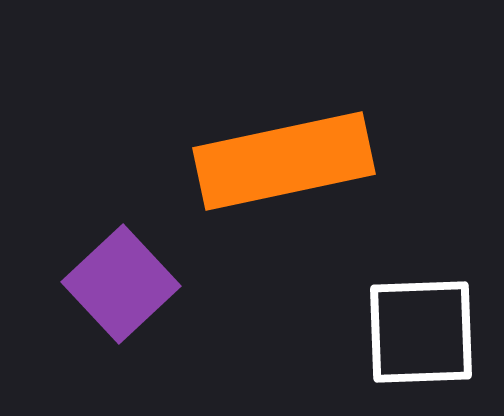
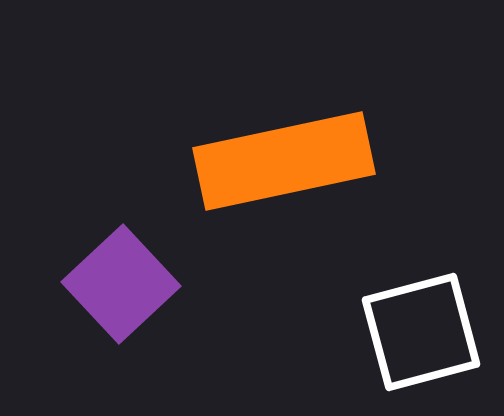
white square: rotated 13 degrees counterclockwise
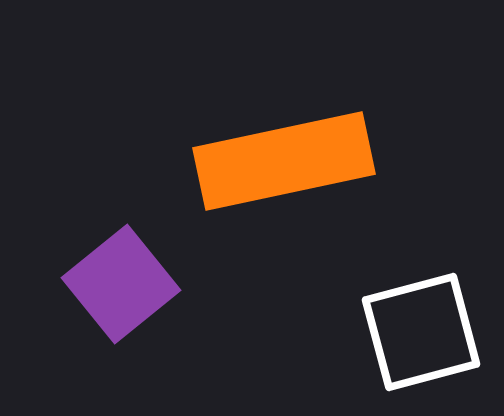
purple square: rotated 4 degrees clockwise
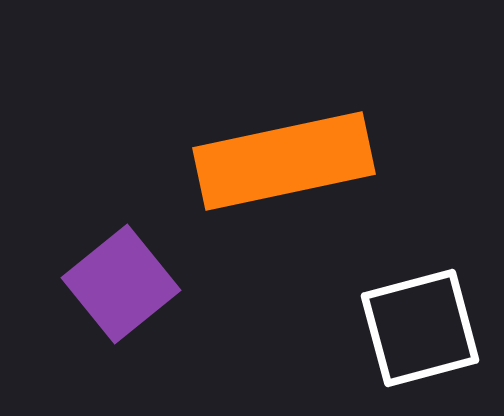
white square: moved 1 px left, 4 px up
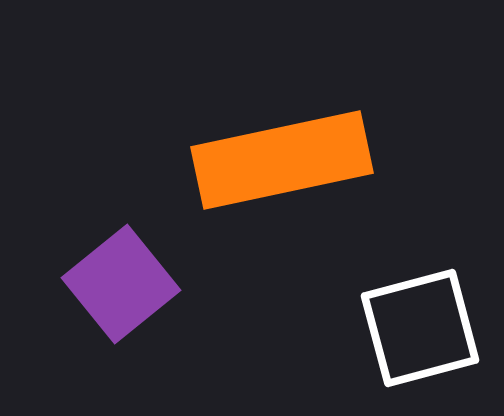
orange rectangle: moved 2 px left, 1 px up
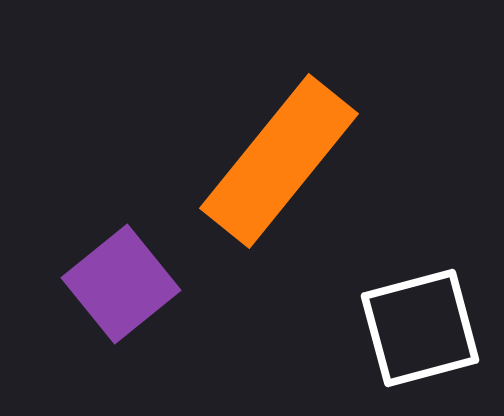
orange rectangle: moved 3 px left, 1 px down; rotated 39 degrees counterclockwise
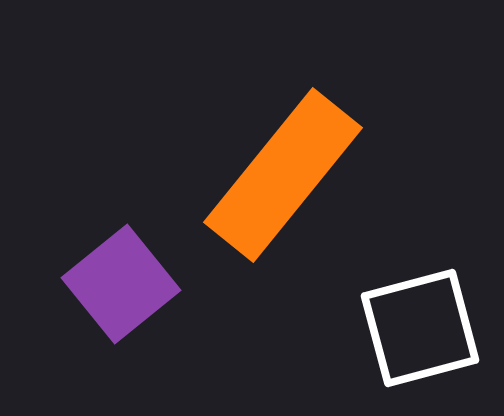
orange rectangle: moved 4 px right, 14 px down
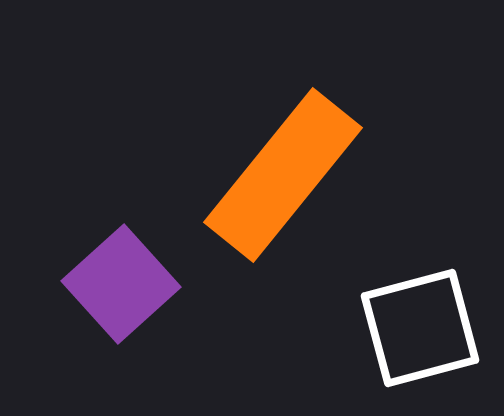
purple square: rotated 3 degrees counterclockwise
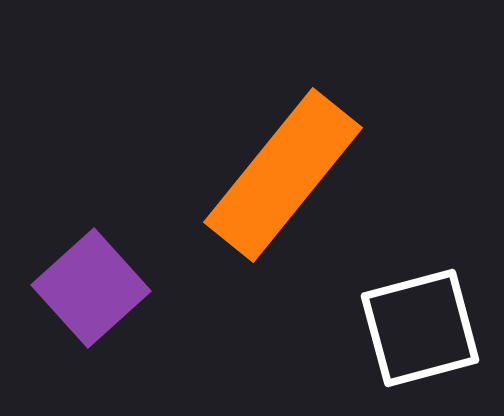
purple square: moved 30 px left, 4 px down
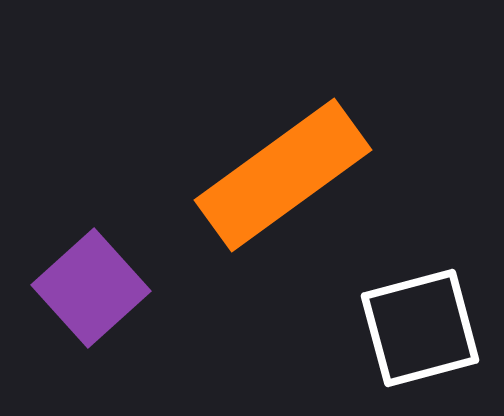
orange rectangle: rotated 15 degrees clockwise
